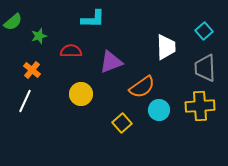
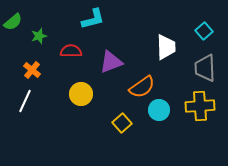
cyan L-shape: rotated 15 degrees counterclockwise
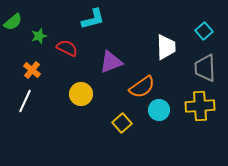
red semicircle: moved 4 px left, 3 px up; rotated 25 degrees clockwise
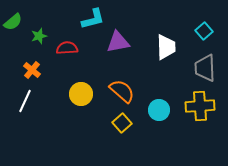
red semicircle: rotated 30 degrees counterclockwise
purple triangle: moved 7 px right, 20 px up; rotated 10 degrees clockwise
orange semicircle: moved 20 px left, 4 px down; rotated 104 degrees counterclockwise
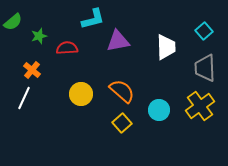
purple triangle: moved 1 px up
white line: moved 1 px left, 3 px up
yellow cross: rotated 32 degrees counterclockwise
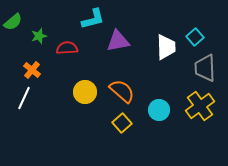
cyan square: moved 9 px left, 6 px down
yellow circle: moved 4 px right, 2 px up
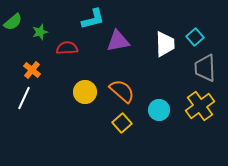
green star: moved 1 px right, 4 px up
white trapezoid: moved 1 px left, 3 px up
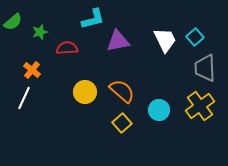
white trapezoid: moved 4 px up; rotated 24 degrees counterclockwise
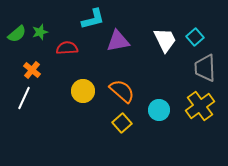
green semicircle: moved 4 px right, 12 px down
yellow circle: moved 2 px left, 1 px up
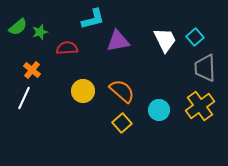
green semicircle: moved 1 px right, 7 px up
